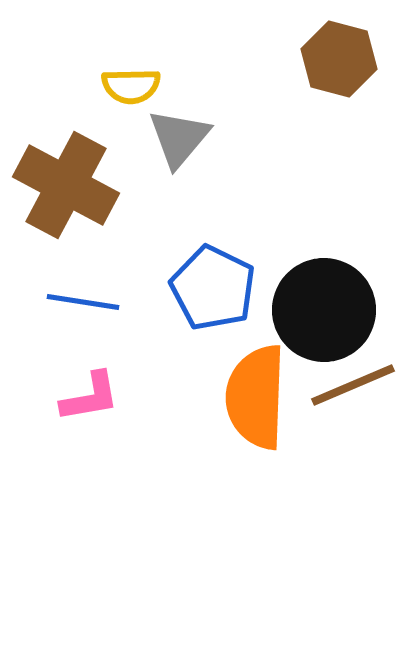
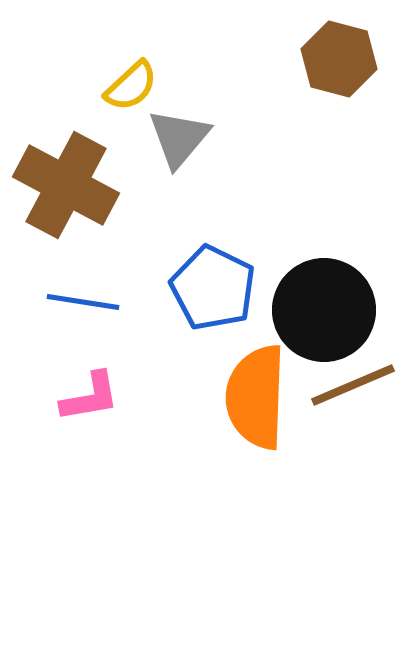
yellow semicircle: rotated 42 degrees counterclockwise
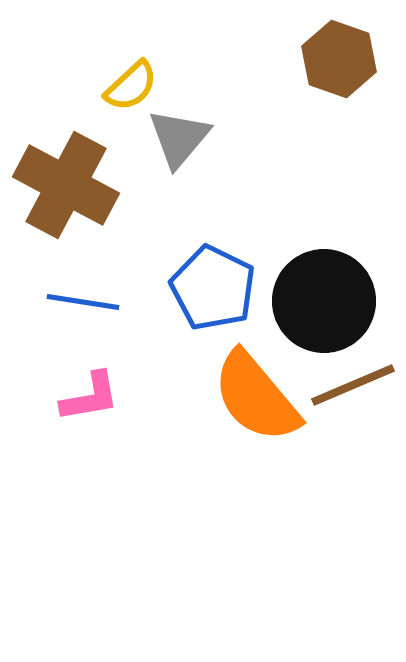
brown hexagon: rotated 4 degrees clockwise
black circle: moved 9 px up
orange semicircle: rotated 42 degrees counterclockwise
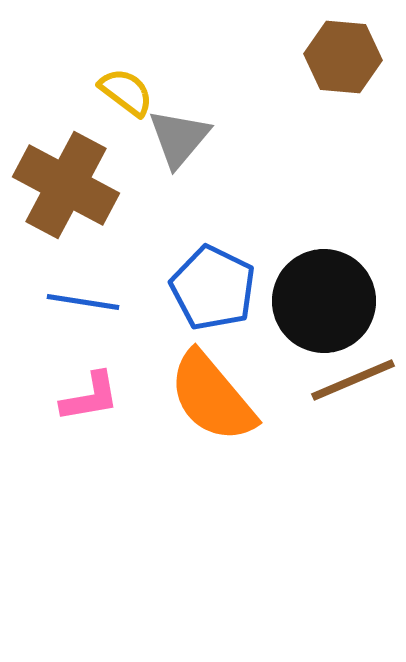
brown hexagon: moved 4 px right, 2 px up; rotated 14 degrees counterclockwise
yellow semicircle: moved 5 px left, 6 px down; rotated 100 degrees counterclockwise
brown line: moved 5 px up
orange semicircle: moved 44 px left
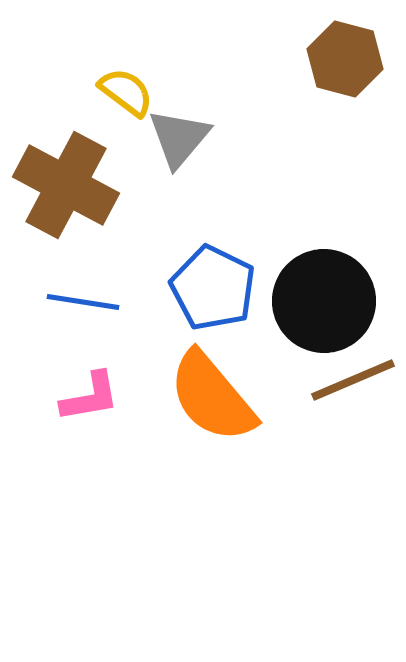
brown hexagon: moved 2 px right, 2 px down; rotated 10 degrees clockwise
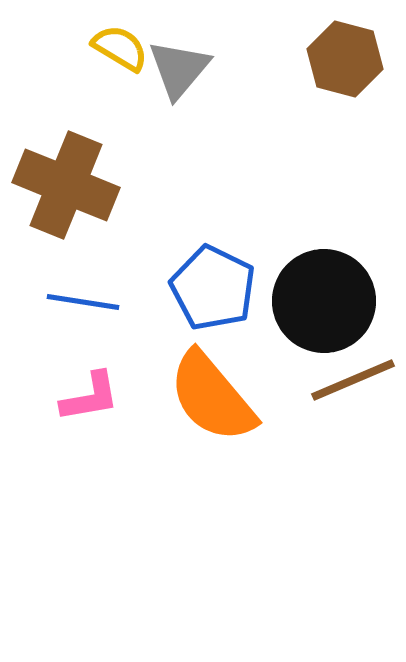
yellow semicircle: moved 6 px left, 44 px up; rotated 6 degrees counterclockwise
gray triangle: moved 69 px up
brown cross: rotated 6 degrees counterclockwise
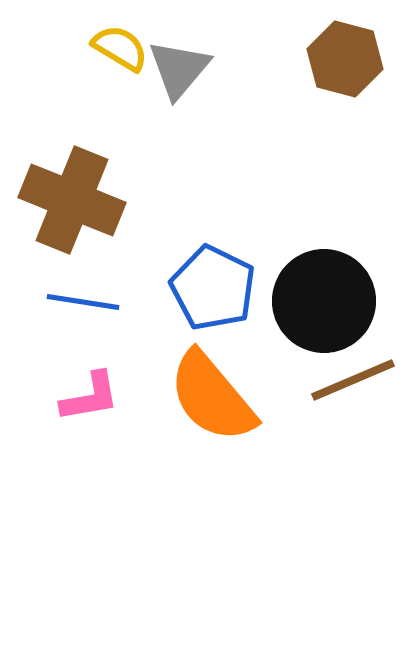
brown cross: moved 6 px right, 15 px down
